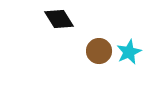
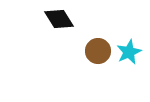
brown circle: moved 1 px left
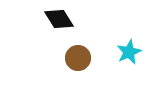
brown circle: moved 20 px left, 7 px down
